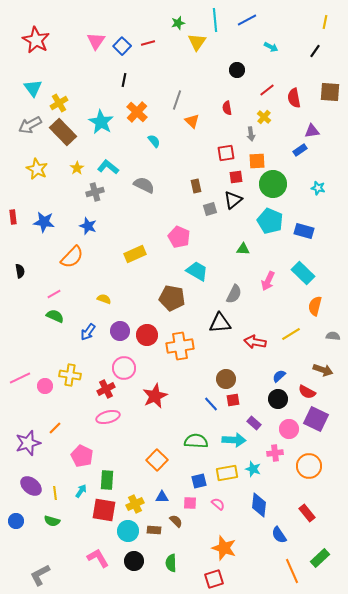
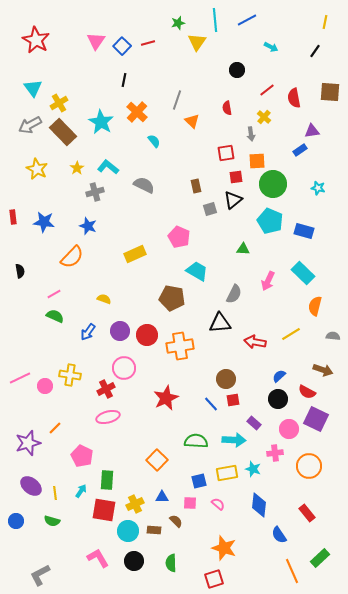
red star at (155, 396): moved 11 px right, 2 px down
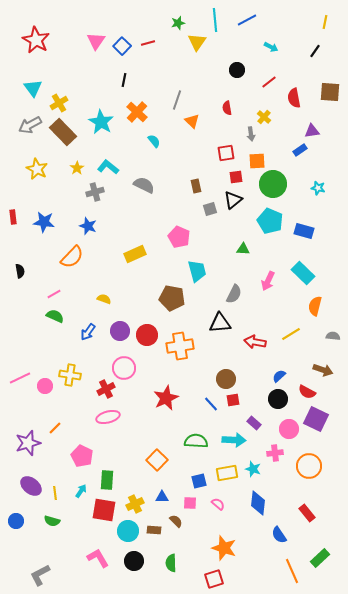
red line at (267, 90): moved 2 px right, 8 px up
cyan trapezoid at (197, 271): rotated 45 degrees clockwise
blue diamond at (259, 505): moved 1 px left, 2 px up
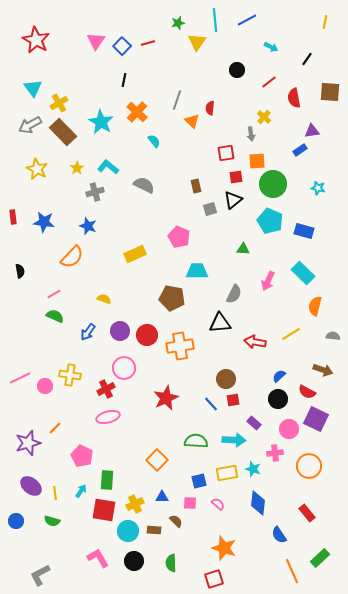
black line at (315, 51): moved 8 px left, 8 px down
red semicircle at (227, 108): moved 17 px left; rotated 16 degrees clockwise
cyan trapezoid at (197, 271): rotated 75 degrees counterclockwise
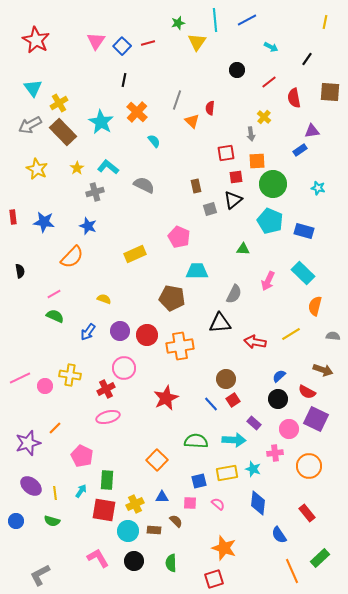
red square at (233, 400): rotated 24 degrees counterclockwise
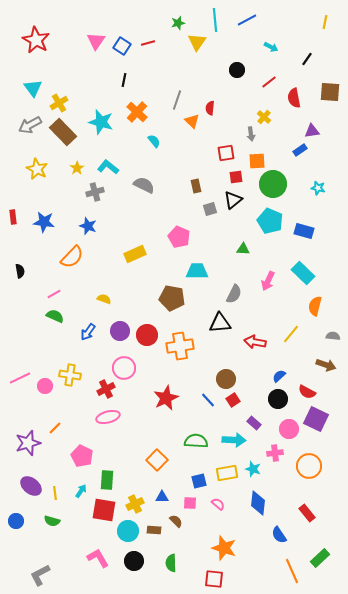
blue square at (122, 46): rotated 12 degrees counterclockwise
cyan star at (101, 122): rotated 15 degrees counterclockwise
yellow line at (291, 334): rotated 18 degrees counterclockwise
brown arrow at (323, 370): moved 3 px right, 5 px up
blue line at (211, 404): moved 3 px left, 4 px up
red square at (214, 579): rotated 24 degrees clockwise
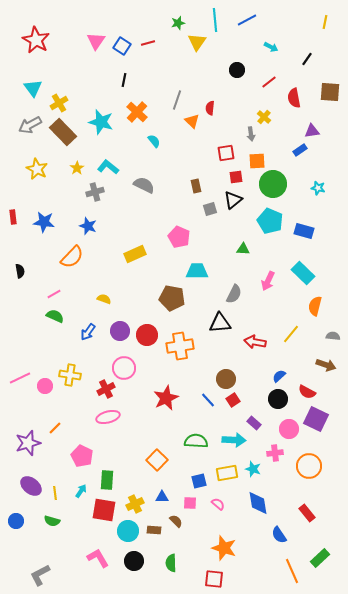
blue diamond at (258, 503): rotated 15 degrees counterclockwise
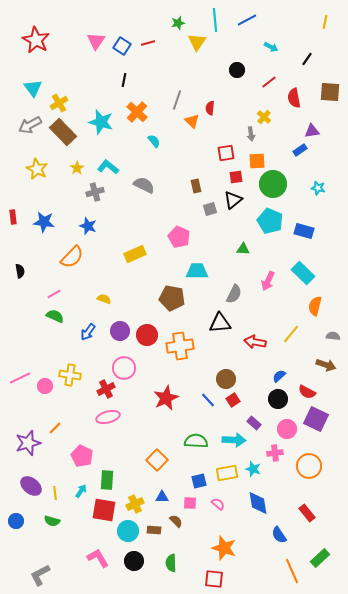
pink circle at (289, 429): moved 2 px left
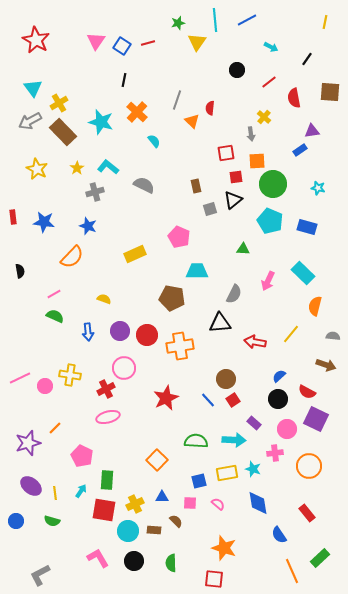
gray arrow at (30, 125): moved 4 px up
blue rectangle at (304, 231): moved 3 px right, 4 px up
blue arrow at (88, 332): rotated 42 degrees counterclockwise
